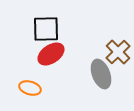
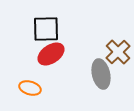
gray ellipse: rotated 8 degrees clockwise
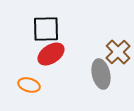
orange ellipse: moved 1 px left, 3 px up
